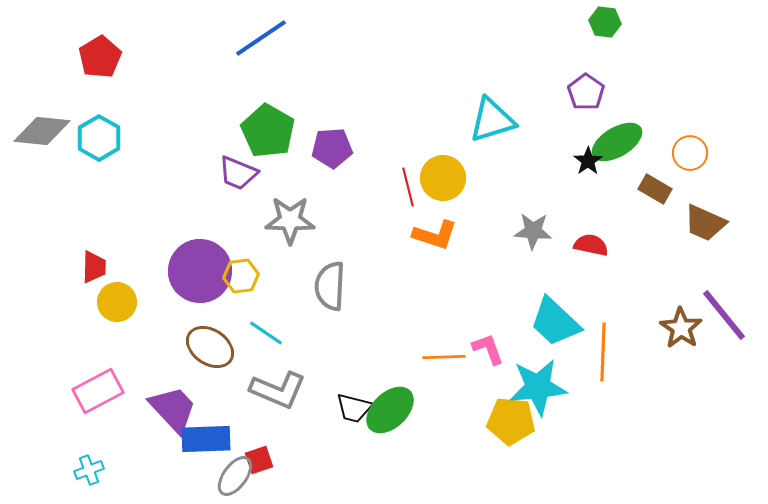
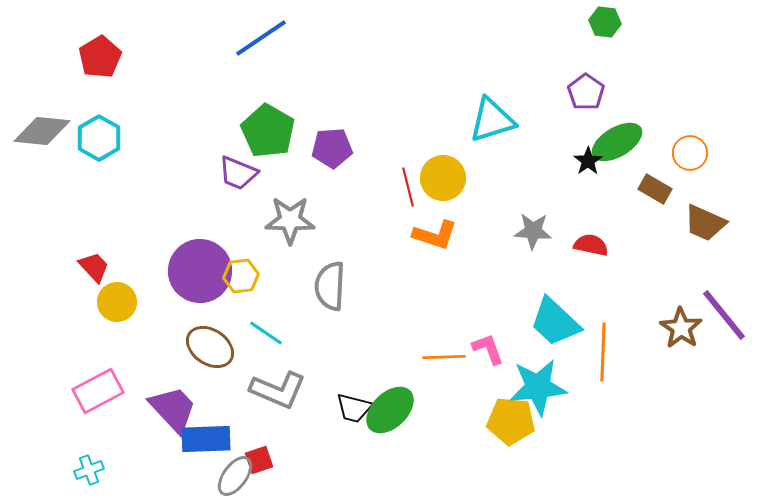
red trapezoid at (94, 267): rotated 44 degrees counterclockwise
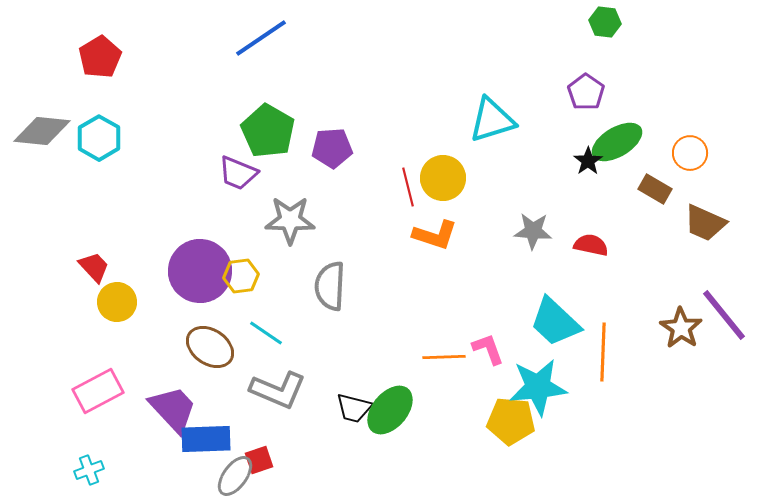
green ellipse at (390, 410): rotated 6 degrees counterclockwise
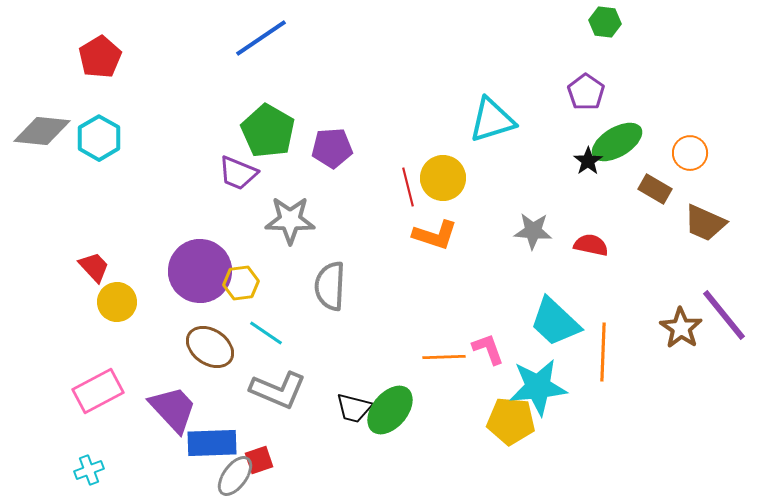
yellow hexagon at (241, 276): moved 7 px down
blue rectangle at (206, 439): moved 6 px right, 4 px down
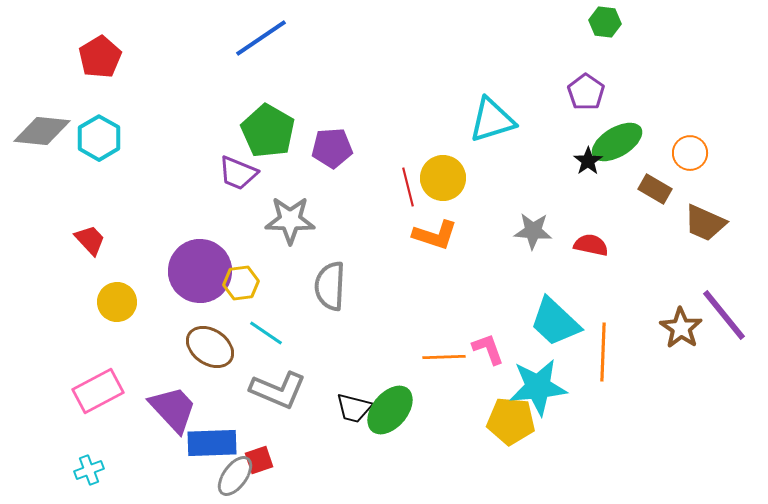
red trapezoid at (94, 267): moved 4 px left, 27 px up
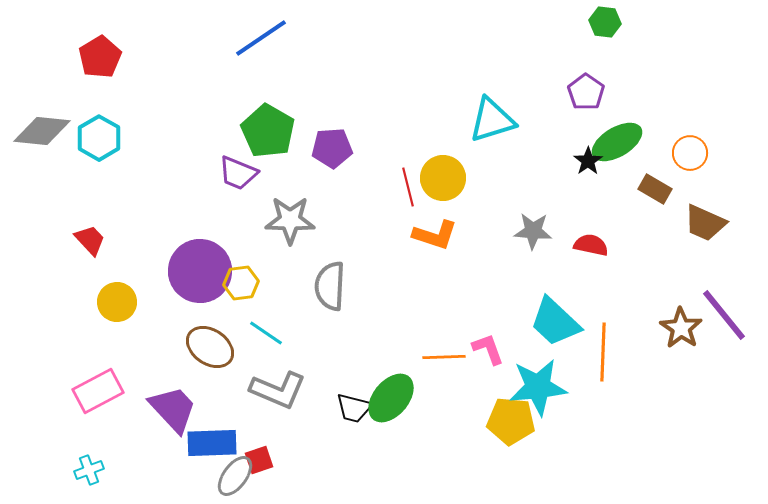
green ellipse at (390, 410): moved 1 px right, 12 px up
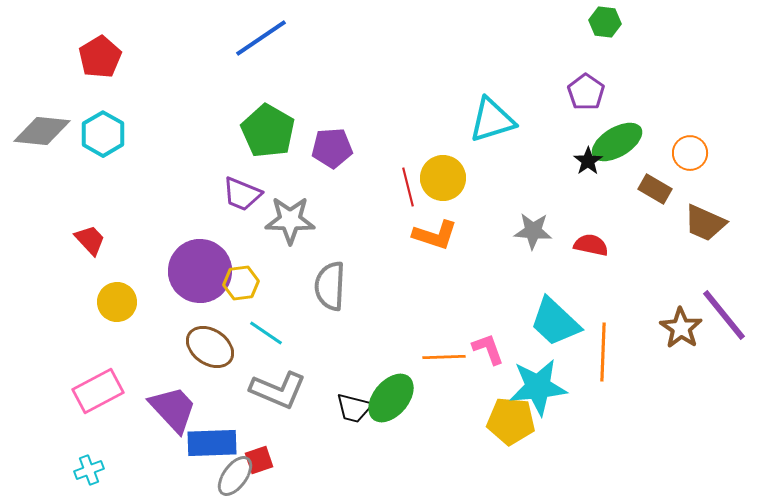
cyan hexagon at (99, 138): moved 4 px right, 4 px up
purple trapezoid at (238, 173): moved 4 px right, 21 px down
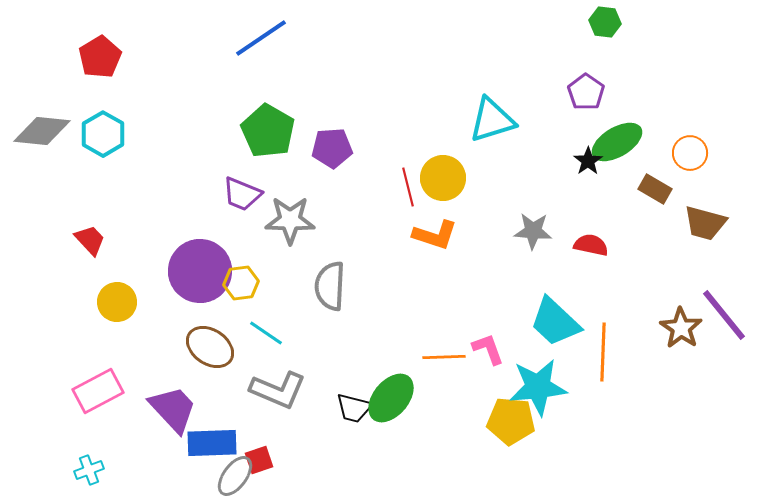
brown trapezoid at (705, 223): rotated 9 degrees counterclockwise
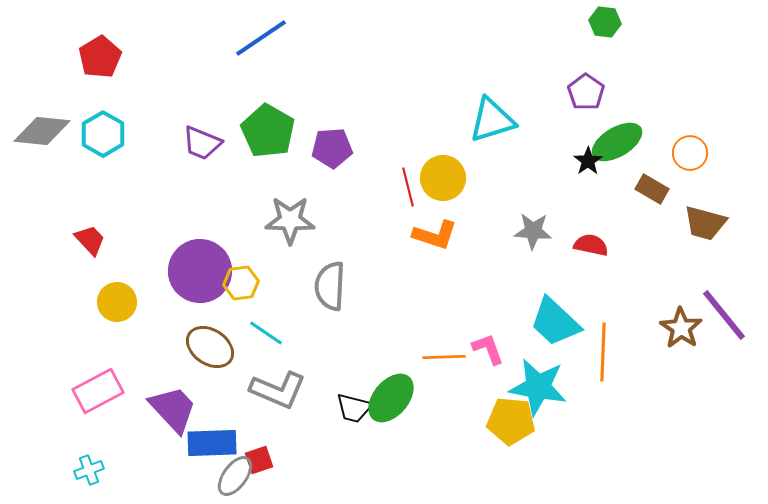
brown rectangle at (655, 189): moved 3 px left
purple trapezoid at (242, 194): moved 40 px left, 51 px up
cyan star at (538, 387): rotated 16 degrees clockwise
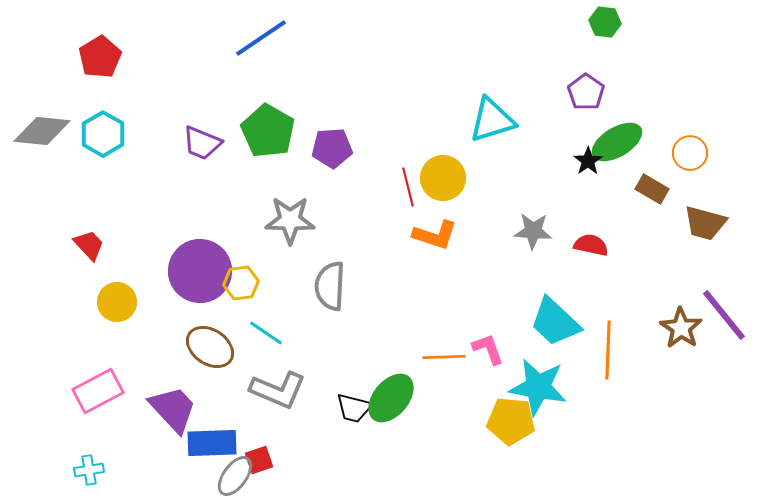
red trapezoid at (90, 240): moved 1 px left, 5 px down
orange line at (603, 352): moved 5 px right, 2 px up
cyan cross at (89, 470): rotated 12 degrees clockwise
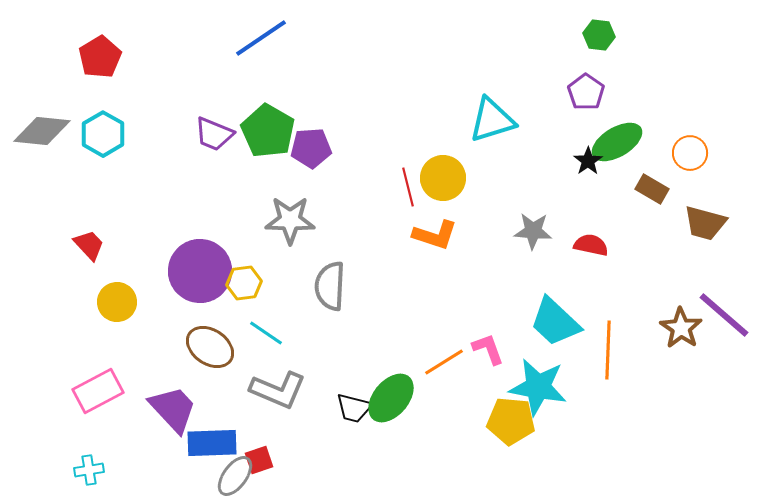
green hexagon at (605, 22): moved 6 px left, 13 px down
purple trapezoid at (202, 143): moved 12 px right, 9 px up
purple pentagon at (332, 148): moved 21 px left
yellow hexagon at (241, 283): moved 3 px right
purple line at (724, 315): rotated 10 degrees counterclockwise
orange line at (444, 357): moved 5 px down; rotated 30 degrees counterclockwise
